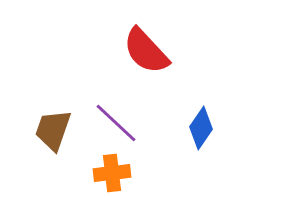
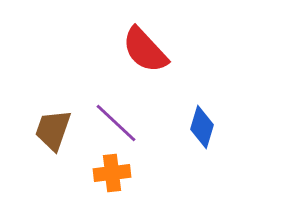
red semicircle: moved 1 px left, 1 px up
blue diamond: moved 1 px right, 1 px up; rotated 18 degrees counterclockwise
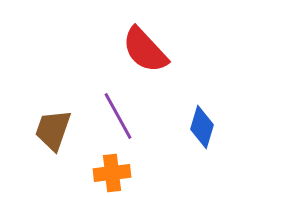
purple line: moved 2 px right, 7 px up; rotated 18 degrees clockwise
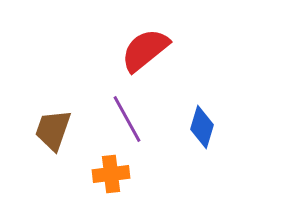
red semicircle: rotated 94 degrees clockwise
purple line: moved 9 px right, 3 px down
orange cross: moved 1 px left, 1 px down
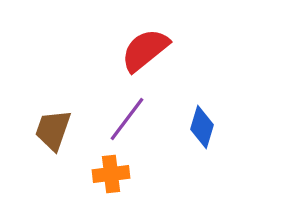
purple line: rotated 66 degrees clockwise
